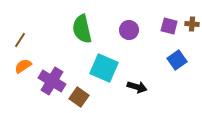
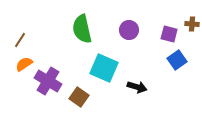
purple square: moved 8 px down
orange semicircle: moved 1 px right, 2 px up
purple cross: moved 4 px left
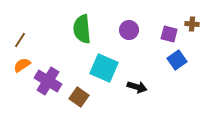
green semicircle: rotated 8 degrees clockwise
orange semicircle: moved 2 px left, 1 px down
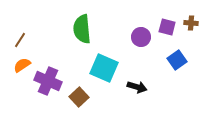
brown cross: moved 1 px left, 1 px up
purple circle: moved 12 px right, 7 px down
purple square: moved 2 px left, 7 px up
purple cross: rotated 8 degrees counterclockwise
brown square: rotated 12 degrees clockwise
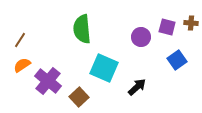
purple cross: rotated 16 degrees clockwise
black arrow: rotated 60 degrees counterclockwise
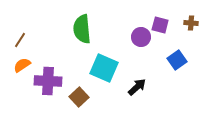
purple square: moved 7 px left, 2 px up
purple cross: rotated 36 degrees counterclockwise
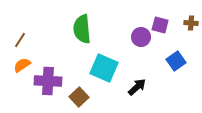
blue square: moved 1 px left, 1 px down
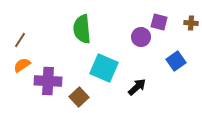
purple square: moved 1 px left, 3 px up
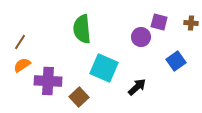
brown line: moved 2 px down
